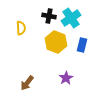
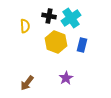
yellow semicircle: moved 4 px right, 2 px up
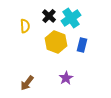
black cross: rotated 32 degrees clockwise
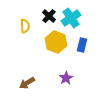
brown arrow: rotated 21 degrees clockwise
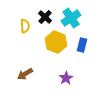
black cross: moved 4 px left, 1 px down
brown arrow: moved 2 px left, 9 px up
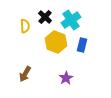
cyan cross: moved 2 px down
brown arrow: rotated 28 degrees counterclockwise
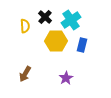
yellow hexagon: moved 1 px up; rotated 20 degrees counterclockwise
